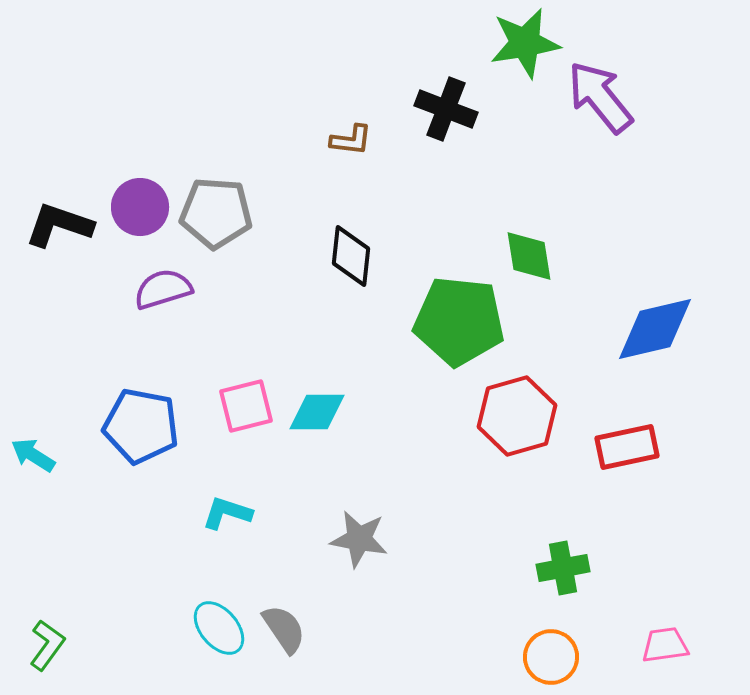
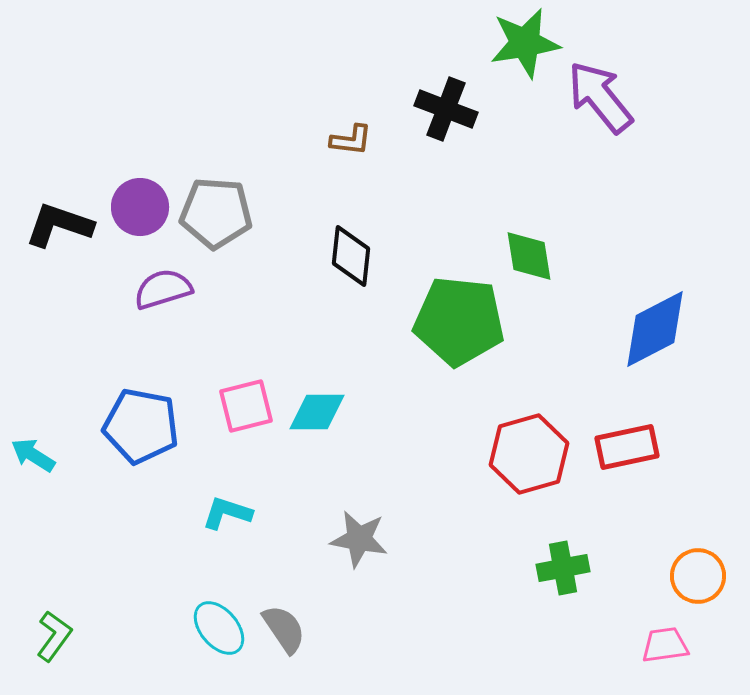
blue diamond: rotated 14 degrees counterclockwise
red hexagon: moved 12 px right, 38 px down
green L-shape: moved 7 px right, 9 px up
orange circle: moved 147 px right, 81 px up
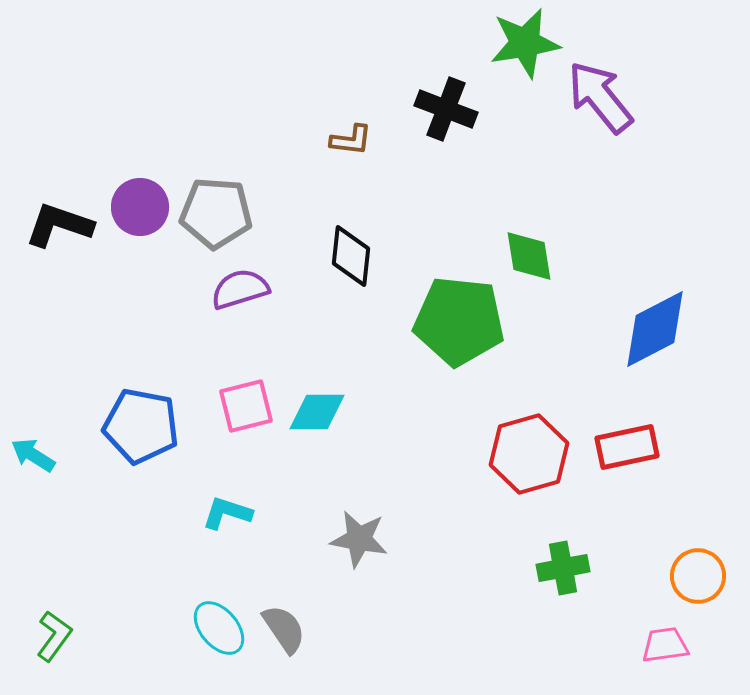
purple semicircle: moved 77 px right
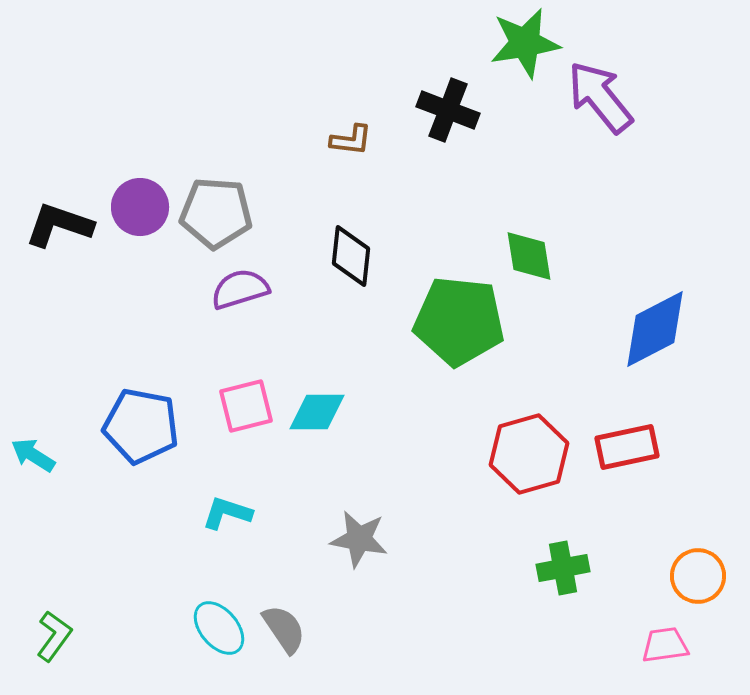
black cross: moved 2 px right, 1 px down
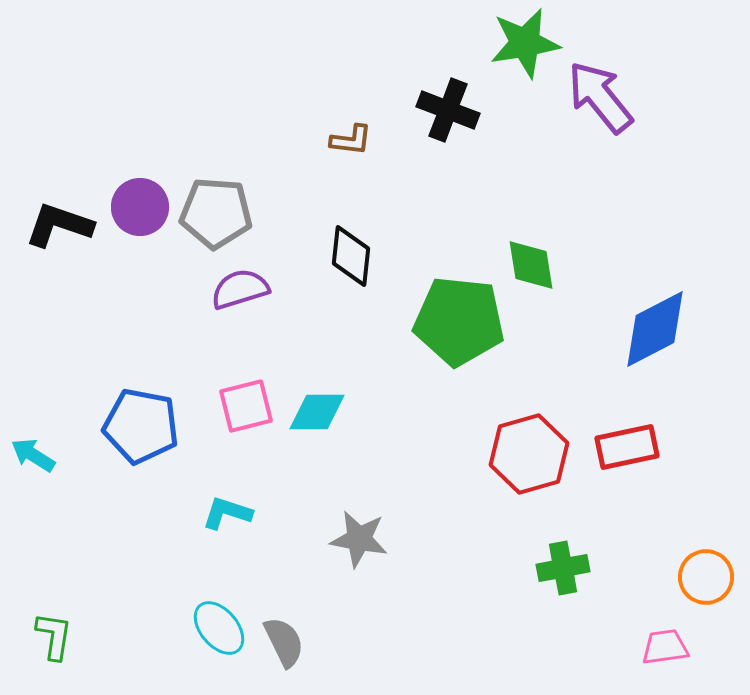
green diamond: moved 2 px right, 9 px down
orange circle: moved 8 px right, 1 px down
gray semicircle: moved 13 px down; rotated 8 degrees clockwise
green L-shape: rotated 27 degrees counterclockwise
pink trapezoid: moved 2 px down
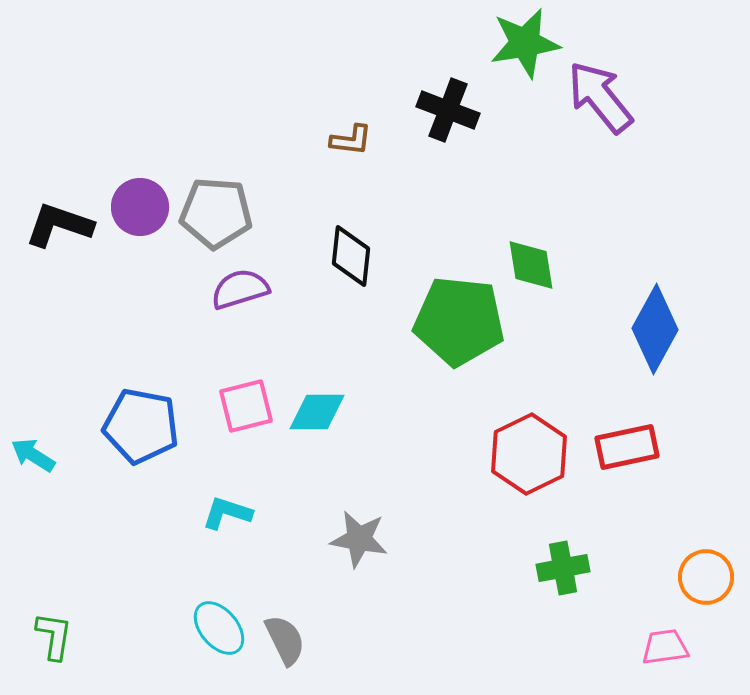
blue diamond: rotated 34 degrees counterclockwise
red hexagon: rotated 10 degrees counterclockwise
gray semicircle: moved 1 px right, 2 px up
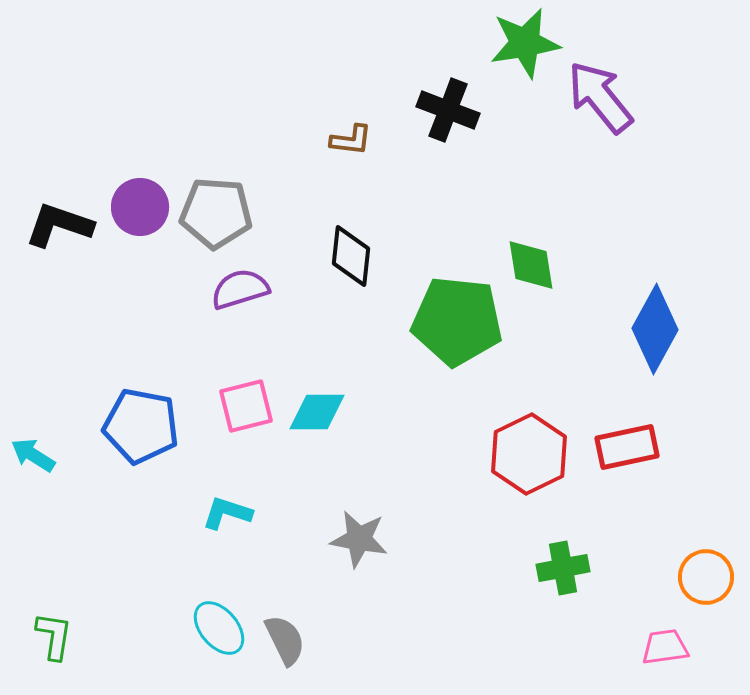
green pentagon: moved 2 px left
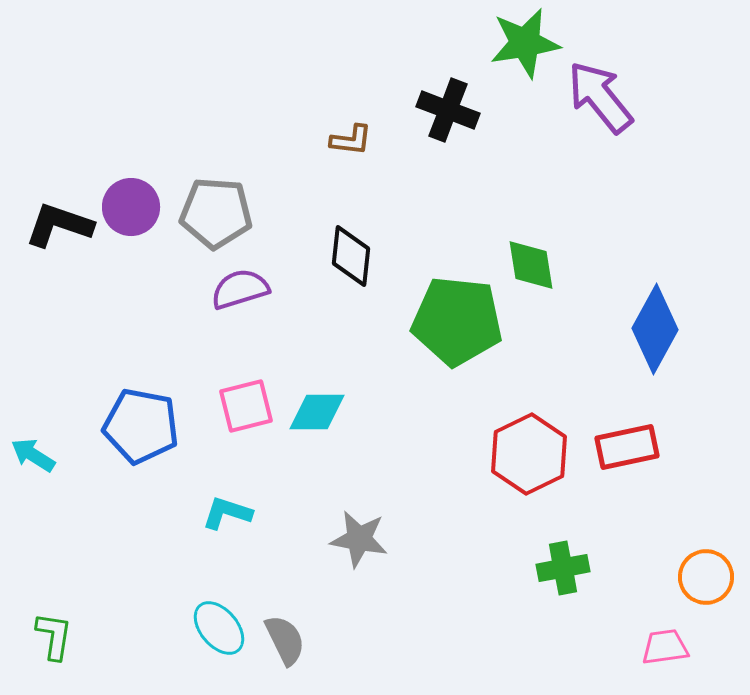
purple circle: moved 9 px left
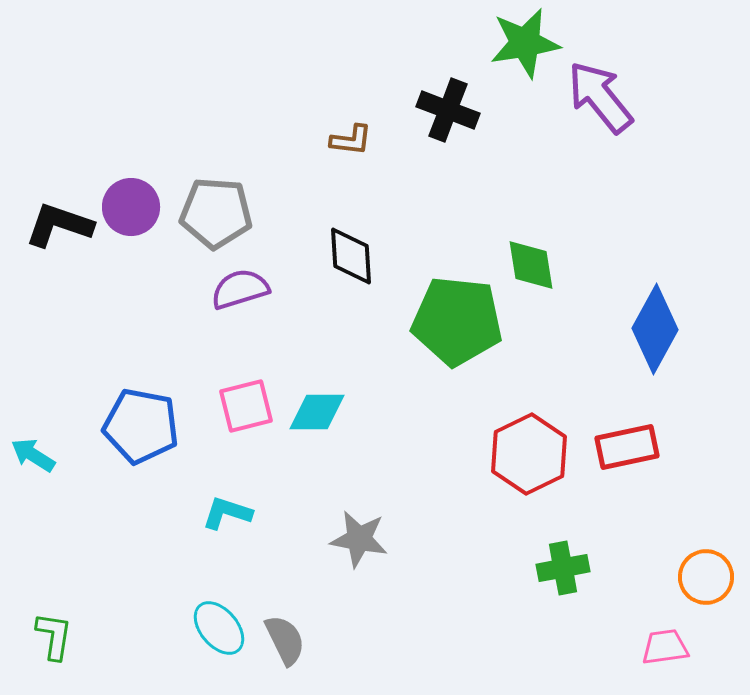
black diamond: rotated 10 degrees counterclockwise
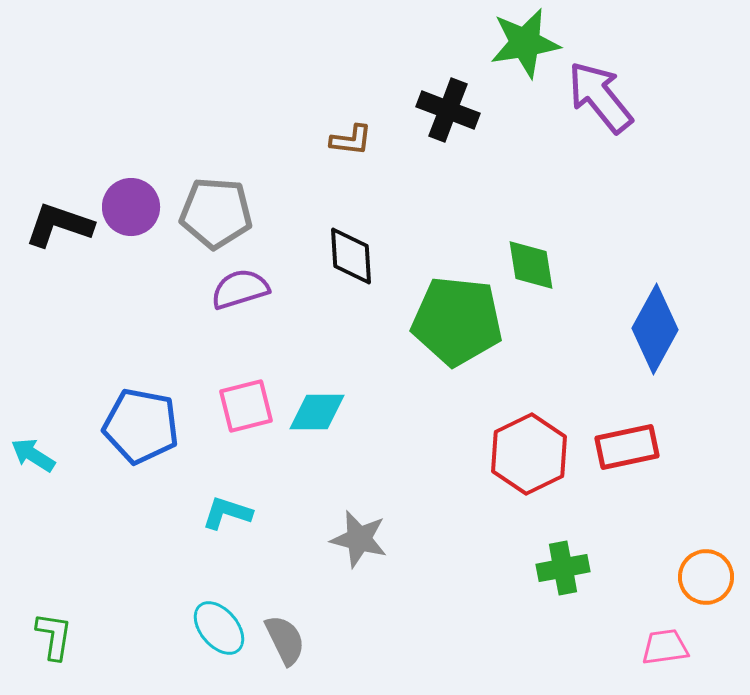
gray star: rotated 4 degrees clockwise
